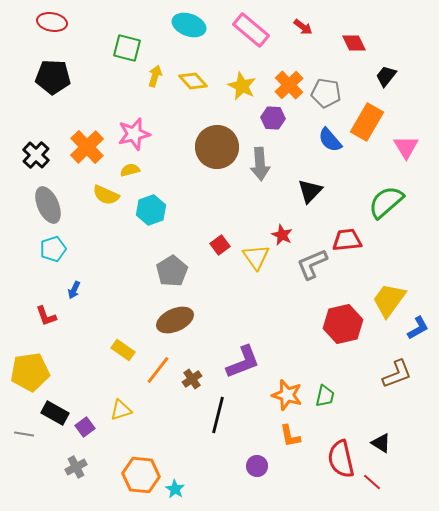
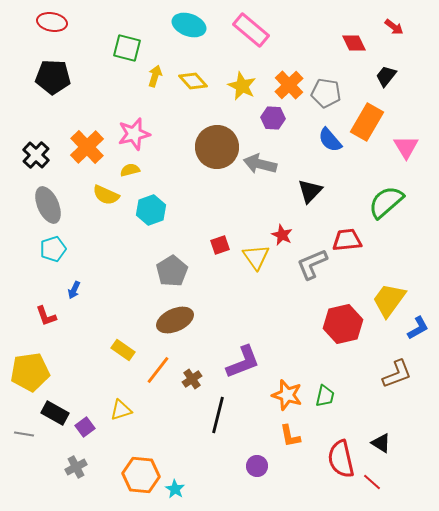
red arrow at (303, 27): moved 91 px right
gray arrow at (260, 164): rotated 108 degrees clockwise
red square at (220, 245): rotated 18 degrees clockwise
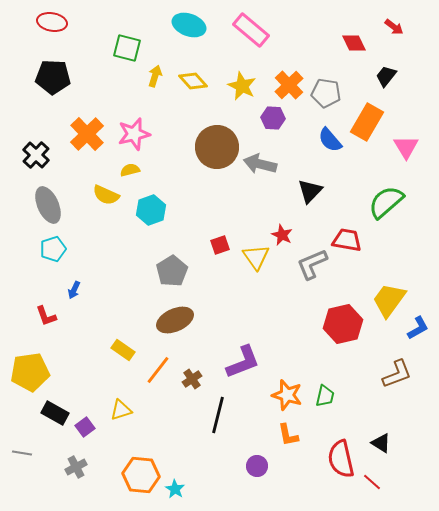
orange cross at (87, 147): moved 13 px up
red trapezoid at (347, 240): rotated 16 degrees clockwise
gray line at (24, 434): moved 2 px left, 19 px down
orange L-shape at (290, 436): moved 2 px left, 1 px up
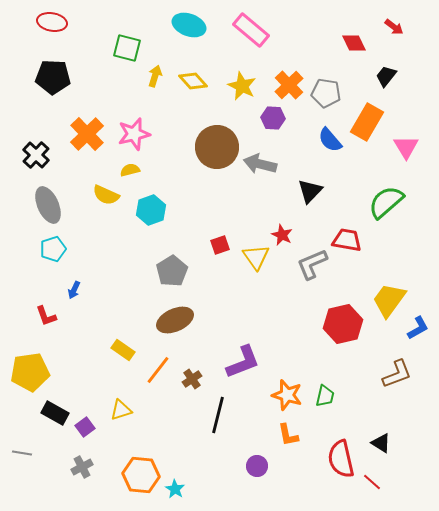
gray cross at (76, 467): moved 6 px right
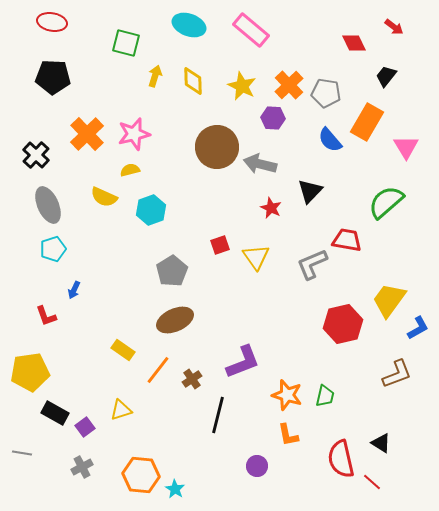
green square at (127, 48): moved 1 px left, 5 px up
yellow diamond at (193, 81): rotated 40 degrees clockwise
yellow semicircle at (106, 195): moved 2 px left, 2 px down
red star at (282, 235): moved 11 px left, 27 px up
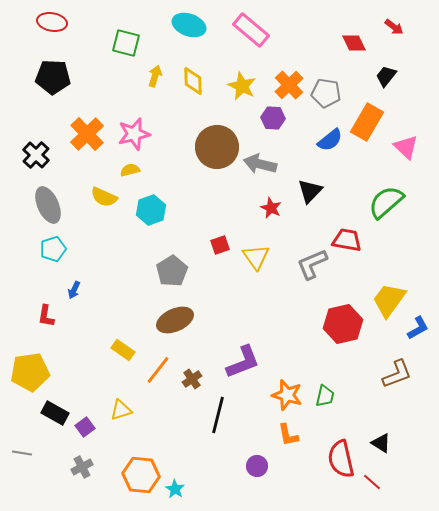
blue semicircle at (330, 140): rotated 88 degrees counterclockwise
pink triangle at (406, 147): rotated 16 degrees counterclockwise
red L-shape at (46, 316): rotated 30 degrees clockwise
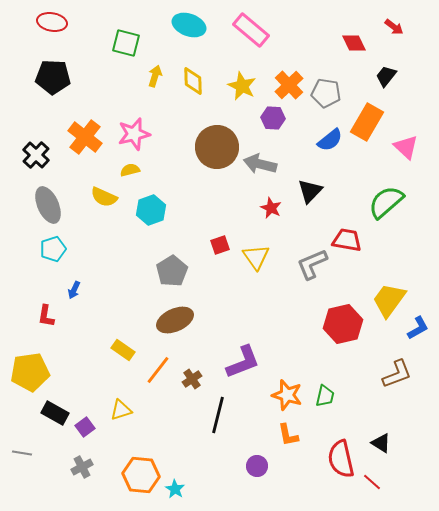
orange cross at (87, 134): moved 2 px left, 3 px down; rotated 8 degrees counterclockwise
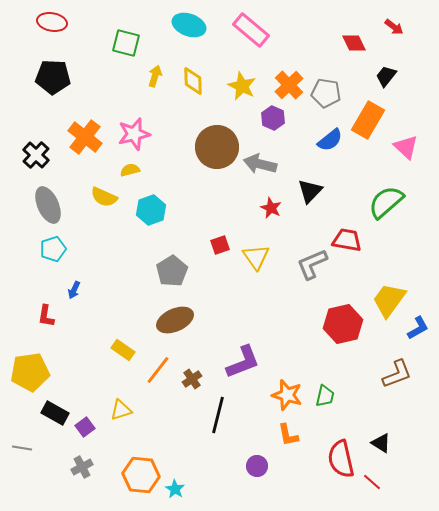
purple hexagon at (273, 118): rotated 20 degrees clockwise
orange rectangle at (367, 122): moved 1 px right, 2 px up
gray line at (22, 453): moved 5 px up
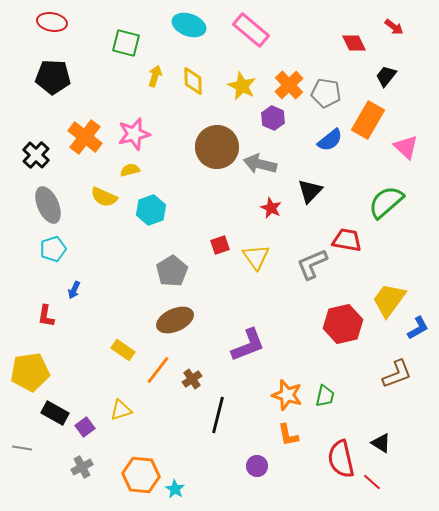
purple L-shape at (243, 362): moved 5 px right, 17 px up
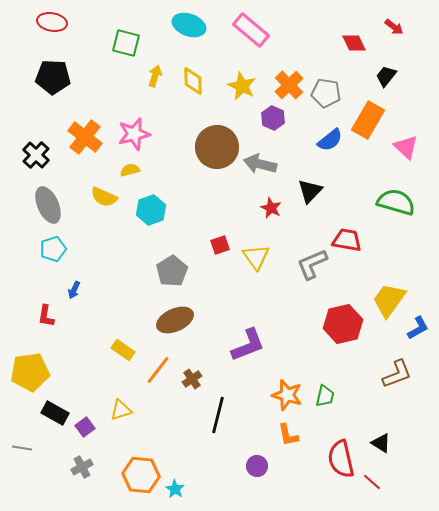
green semicircle at (386, 202): moved 10 px right; rotated 57 degrees clockwise
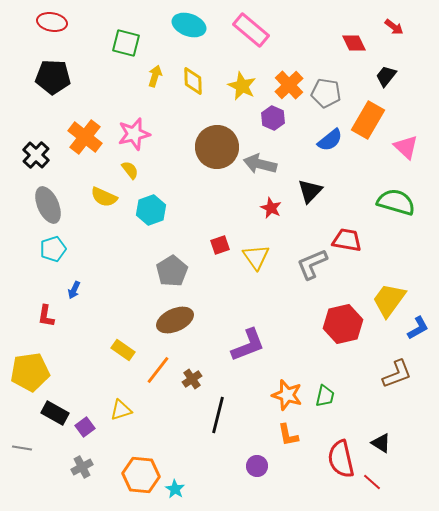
yellow semicircle at (130, 170): rotated 66 degrees clockwise
